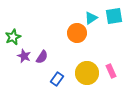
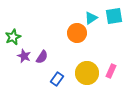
pink rectangle: rotated 48 degrees clockwise
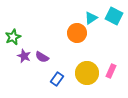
cyan square: rotated 36 degrees clockwise
purple semicircle: rotated 88 degrees clockwise
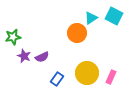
green star: rotated 14 degrees clockwise
purple semicircle: rotated 56 degrees counterclockwise
pink rectangle: moved 6 px down
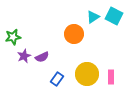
cyan triangle: moved 2 px right, 1 px up
orange circle: moved 3 px left, 1 px down
purple star: rotated 24 degrees clockwise
yellow circle: moved 1 px down
pink rectangle: rotated 24 degrees counterclockwise
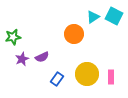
purple star: moved 2 px left, 3 px down
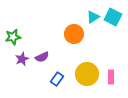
cyan square: moved 1 px left, 1 px down
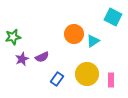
cyan triangle: moved 24 px down
pink rectangle: moved 3 px down
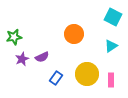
green star: moved 1 px right
cyan triangle: moved 18 px right, 5 px down
blue rectangle: moved 1 px left, 1 px up
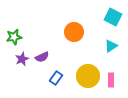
orange circle: moved 2 px up
yellow circle: moved 1 px right, 2 px down
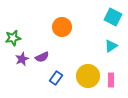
orange circle: moved 12 px left, 5 px up
green star: moved 1 px left, 1 px down
